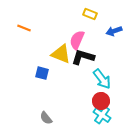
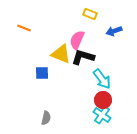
blue square: rotated 16 degrees counterclockwise
red circle: moved 2 px right, 1 px up
gray semicircle: rotated 128 degrees counterclockwise
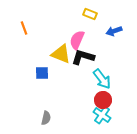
orange line: rotated 48 degrees clockwise
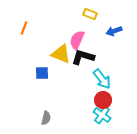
orange line: rotated 40 degrees clockwise
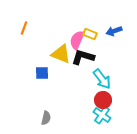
yellow rectangle: moved 20 px down
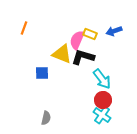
yellow triangle: moved 1 px right
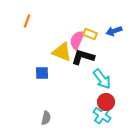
orange line: moved 3 px right, 7 px up
yellow triangle: moved 2 px up
red circle: moved 3 px right, 2 px down
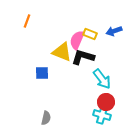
cyan cross: rotated 18 degrees counterclockwise
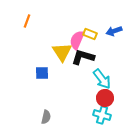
yellow triangle: rotated 35 degrees clockwise
red circle: moved 1 px left, 4 px up
gray semicircle: moved 1 px up
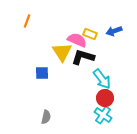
pink semicircle: rotated 90 degrees clockwise
cyan cross: moved 1 px right; rotated 18 degrees clockwise
